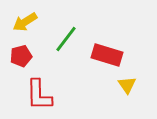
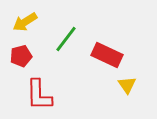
red rectangle: rotated 8 degrees clockwise
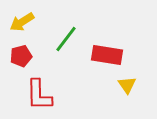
yellow arrow: moved 3 px left
red rectangle: rotated 16 degrees counterclockwise
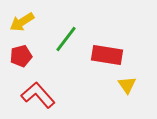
red L-shape: moved 1 px left; rotated 140 degrees clockwise
